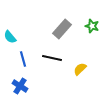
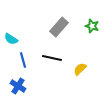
gray rectangle: moved 3 px left, 2 px up
cyan semicircle: moved 1 px right, 2 px down; rotated 16 degrees counterclockwise
blue line: moved 1 px down
blue cross: moved 2 px left
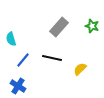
cyan semicircle: rotated 40 degrees clockwise
blue line: rotated 56 degrees clockwise
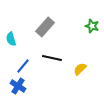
gray rectangle: moved 14 px left
blue line: moved 6 px down
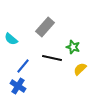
green star: moved 19 px left, 21 px down
cyan semicircle: rotated 32 degrees counterclockwise
